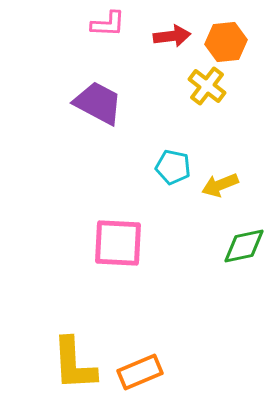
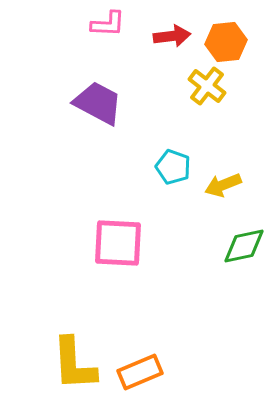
cyan pentagon: rotated 8 degrees clockwise
yellow arrow: moved 3 px right
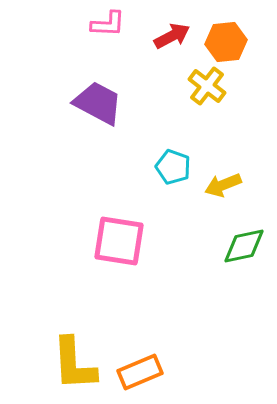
red arrow: rotated 21 degrees counterclockwise
pink square: moved 1 px right, 2 px up; rotated 6 degrees clockwise
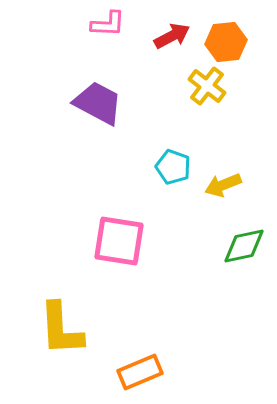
yellow L-shape: moved 13 px left, 35 px up
